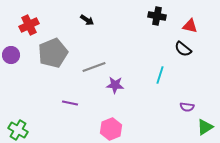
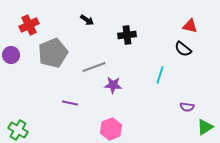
black cross: moved 30 px left, 19 px down; rotated 18 degrees counterclockwise
purple star: moved 2 px left
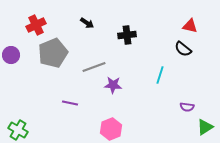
black arrow: moved 3 px down
red cross: moved 7 px right
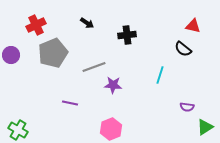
red triangle: moved 3 px right
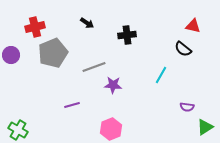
red cross: moved 1 px left, 2 px down; rotated 12 degrees clockwise
cyan line: moved 1 px right; rotated 12 degrees clockwise
purple line: moved 2 px right, 2 px down; rotated 28 degrees counterclockwise
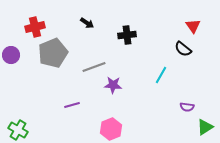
red triangle: rotated 42 degrees clockwise
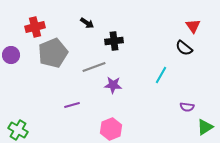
black cross: moved 13 px left, 6 px down
black semicircle: moved 1 px right, 1 px up
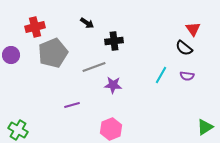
red triangle: moved 3 px down
purple semicircle: moved 31 px up
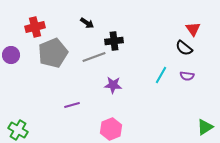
gray line: moved 10 px up
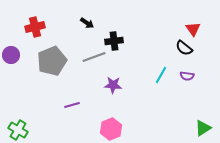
gray pentagon: moved 1 px left, 8 px down
green triangle: moved 2 px left, 1 px down
